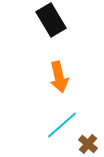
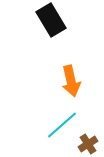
orange arrow: moved 12 px right, 4 px down
brown cross: rotated 18 degrees clockwise
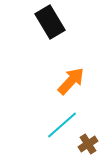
black rectangle: moved 1 px left, 2 px down
orange arrow: rotated 124 degrees counterclockwise
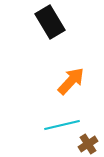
cyan line: rotated 28 degrees clockwise
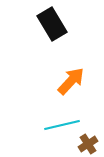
black rectangle: moved 2 px right, 2 px down
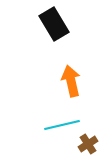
black rectangle: moved 2 px right
orange arrow: rotated 56 degrees counterclockwise
